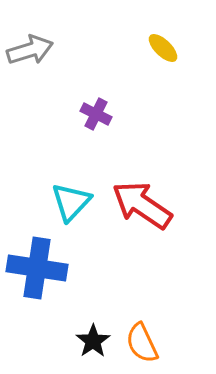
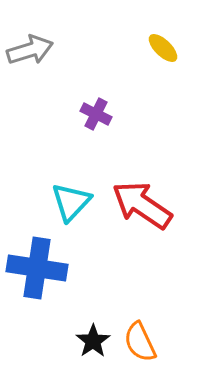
orange semicircle: moved 2 px left, 1 px up
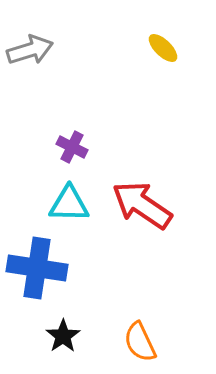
purple cross: moved 24 px left, 33 px down
cyan triangle: moved 2 px left, 2 px down; rotated 48 degrees clockwise
black star: moved 30 px left, 5 px up
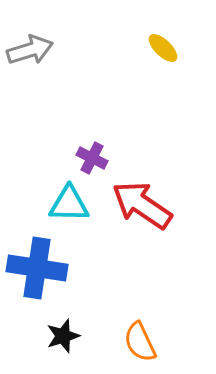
purple cross: moved 20 px right, 11 px down
black star: rotated 16 degrees clockwise
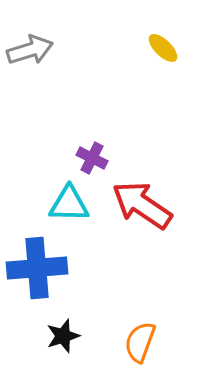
blue cross: rotated 14 degrees counterclockwise
orange semicircle: rotated 45 degrees clockwise
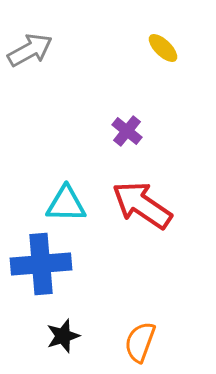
gray arrow: rotated 12 degrees counterclockwise
purple cross: moved 35 px right, 27 px up; rotated 12 degrees clockwise
cyan triangle: moved 3 px left
blue cross: moved 4 px right, 4 px up
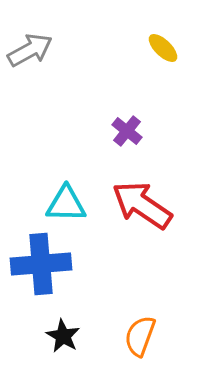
black star: rotated 24 degrees counterclockwise
orange semicircle: moved 6 px up
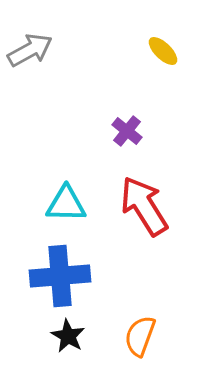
yellow ellipse: moved 3 px down
red arrow: moved 2 px right, 1 px down; rotated 24 degrees clockwise
blue cross: moved 19 px right, 12 px down
black star: moved 5 px right
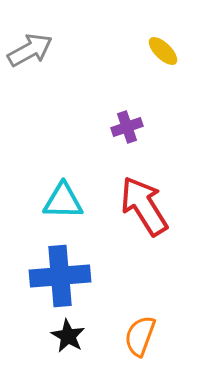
purple cross: moved 4 px up; rotated 32 degrees clockwise
cyan triangle: moved 3 px left, 3 px up
